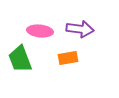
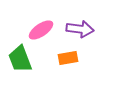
pink ellipse: moved 1 px right, 1 px up; rotated 40 degrees counterclockwise
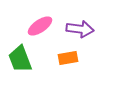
pink ellipse: moved 1 px left, 4 px up
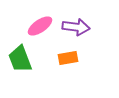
purple arrow: moved 4 px left, 2 px up
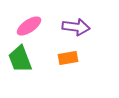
pink ellipse: moved 11 px left
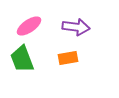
green trapezoid: moved 2 px right
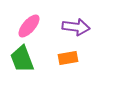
pink ellipse: rotated 15 degrees counterclockwise
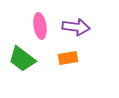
pink ellipse: moved 11 px right; rotated 50 degrees counterclockwise
green trapezoid: rotated 32 degrees counterclockwise
